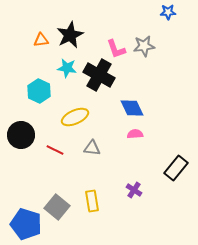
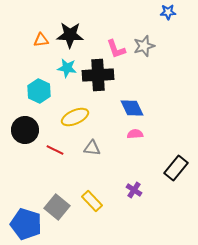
black star: rotated 28 degrees clockwise
gray star: rotated 10 degrees counterclockwise
black cross: moved 1 px left; rotated 32 degrees counterclockwise
black circle: moved 4 px right, 5 px up
yellow rectangle: rotated 35 degrees counterclockwise
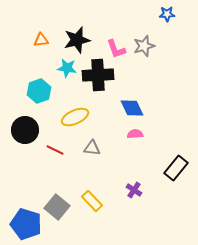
blue star: moved 1 px left, 2 px down
black star: moved 7 px right, 5 px down; rotated 16 degrees counterclockwise
cyan hexagon: rotated 15 degrees clockwise
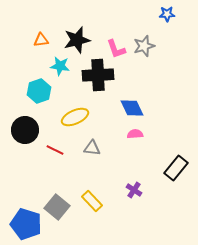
cyan star: moved 7 px left, 2 px up
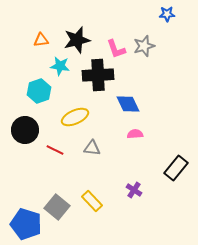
blue diamond: moved 4 px left, 4 px up
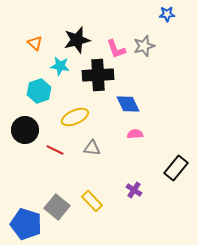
orange triangle: moved 6 px left, 3 px down; rotated 49 degrees clockwise
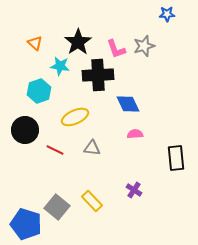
black star: moved 1 px right, 2 px down; rotated 20 degrees counterclockwise
black rectangle: moved 10 px up; rotated 45 degrees counterclockwise
